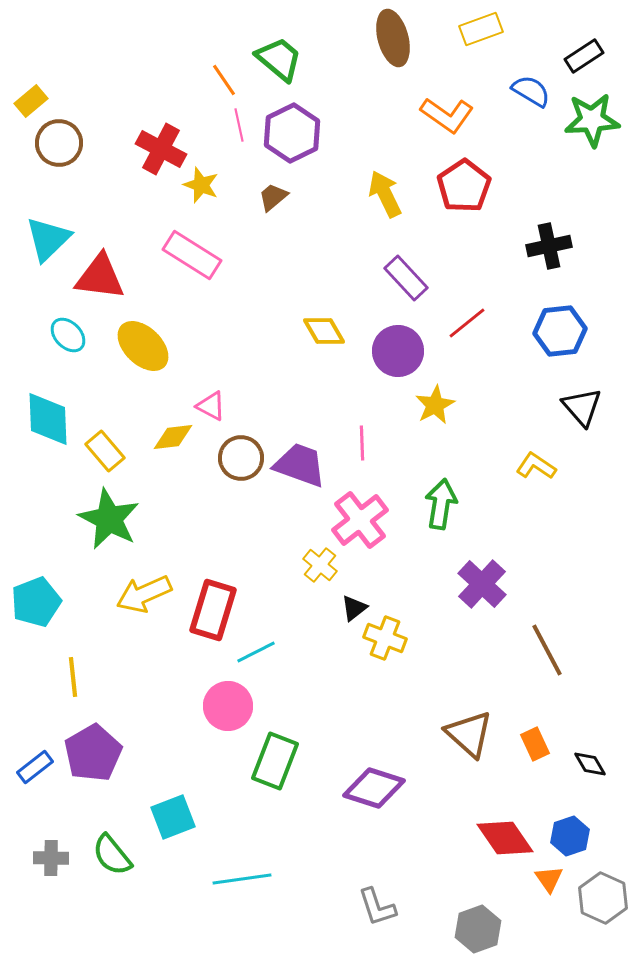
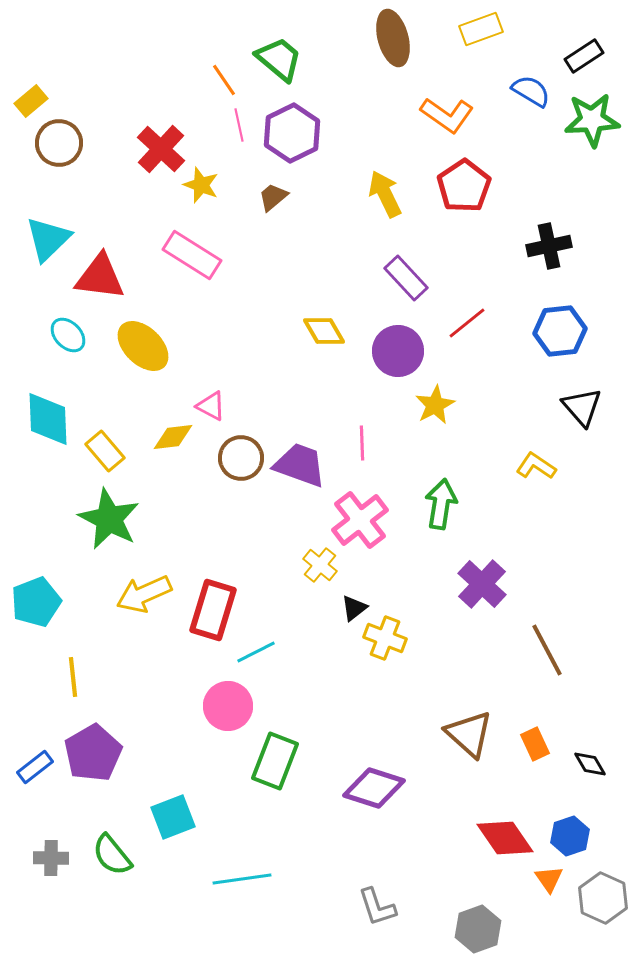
red cross at (161, 149): rotated 15 degrees clockwise
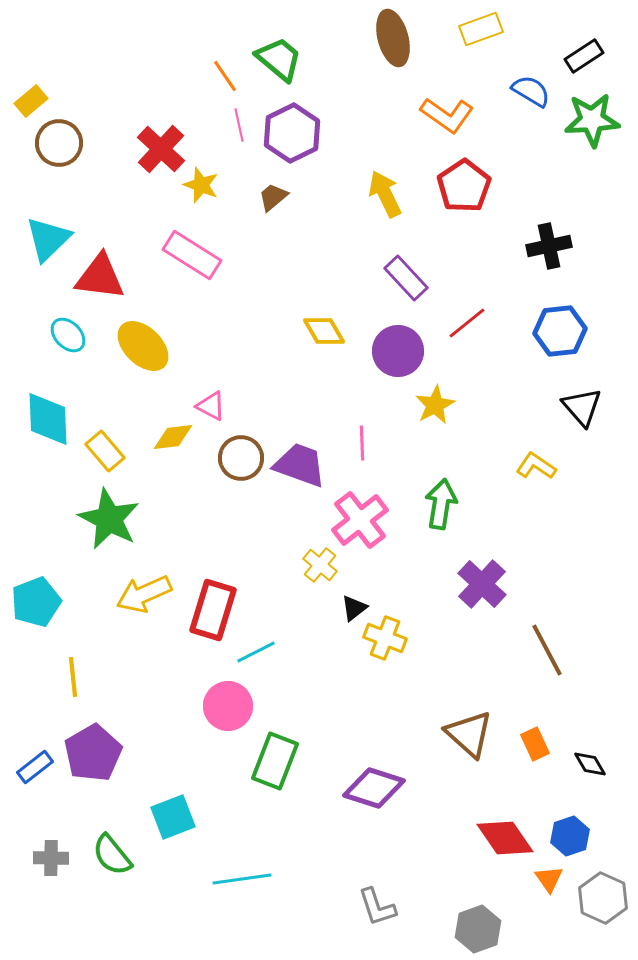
orange line at (224, 80): moved 1 px right, 4 px up
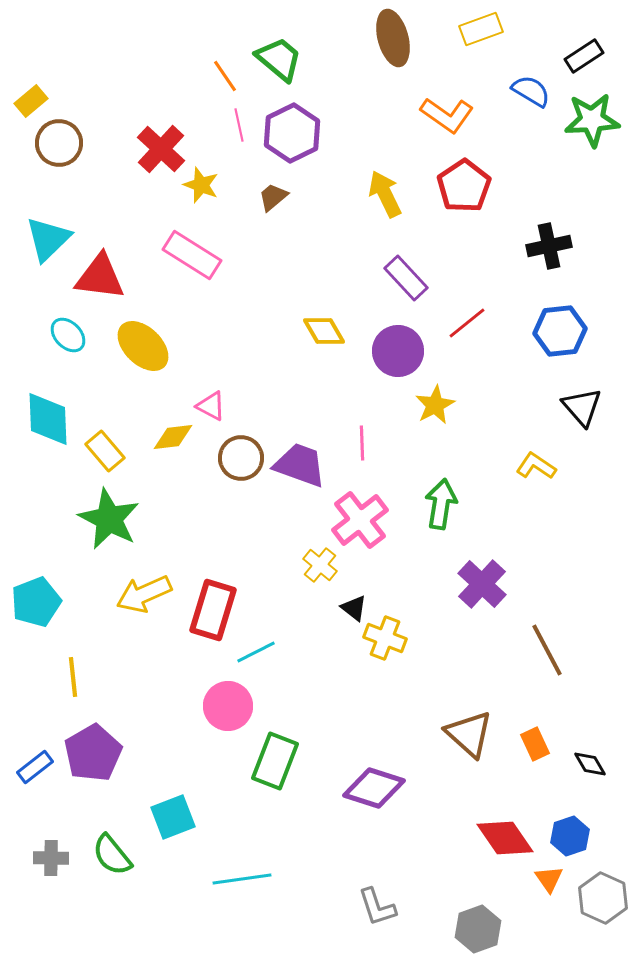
black triangle at (354, 608): rotated 44 degrees counterclockwise
